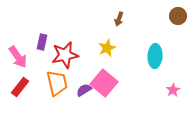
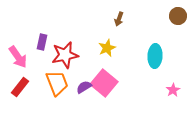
orange trapezoid: rotated 8 degrees counterclockwise
purple semicircle: moved 3 px up
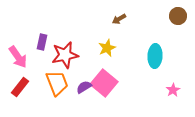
brown arrow: rotated 40 degrees clockwise
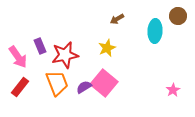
brown arrow: moved 2 px left
purple rectangle: moved 2 px left, 4 px down; rotated 35 degrees counterclockwise
cyan ellipse: moved 25 px up
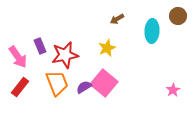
cyan ellipse: moved 3 px left
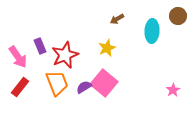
red star: rotated 12 degrees counterclockwise
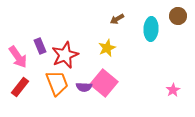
cyan ellipse: moved 1 px left, 2 px up
purple semicircle: rotated 147 degrees counterclockwise
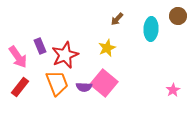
brown arrow: rotated 16 degrees counterclockwise
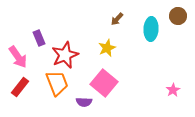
purple rectangle: moved 1 px left, 8 px up
purple semicircle: moved 15 px down
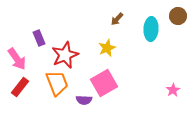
pink arrow: moved 1 px left, 2 px down
pink square: rotated 20 degrees clockwise
purple semicircle: moved 2 px up
